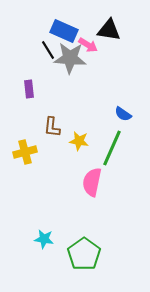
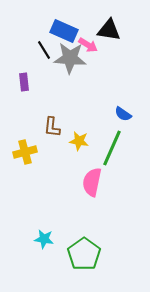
black line: moved 4 px left
purple rectangle: moved 5 px left, 7 px up
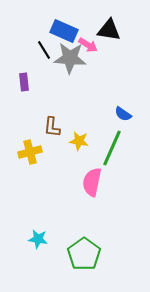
yellow cross: moved 5 px right
cyan star: moved 6 px left
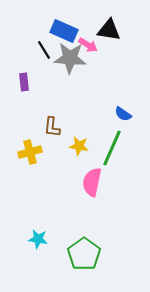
yellow star: moved 5 px down
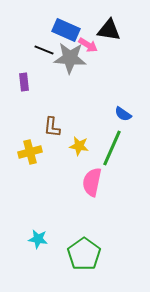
blue rectangle: moved 2 px right, 1 px up
black line: rotated 36 degrees counterclockwise
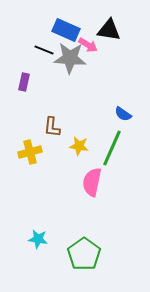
purple rectangle: rotated 18 degrees clockwise
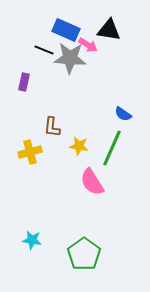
pink semicircle: rotated 44 degrees counterclockwise
cyan star: moved 6 px left, 1 px down
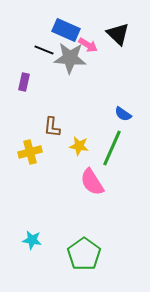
black triangle: moved 9 px right, 4 px down; rotated 35 degrees clockwise
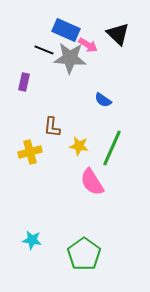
blue semicircle: moved 20 px left, 14 px up
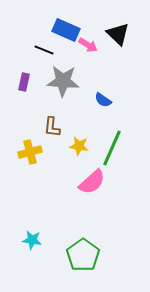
gray star: moved 7 px left, 23 px down
pink semicircle: rotated 100 degrees counterclockwise
green pentagon: moved 1 px left, 1 px down
